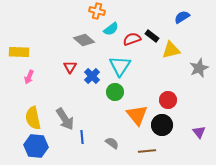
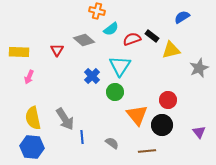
red triangle: moved 13 px left, 17 px up
blue hexagon: moved 4 px left, 1 px down
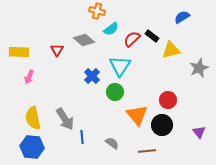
red semicircle: rotated 24 degrees counterclockwise
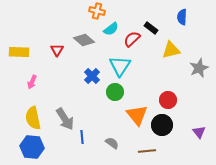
blue semicircle: rotated 56 degrees counterclockwise
black rectangle: moved 1 px left, 8 px up
pink arrow: moved 3 px right, 5 px down
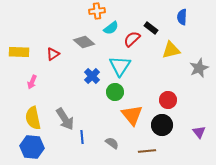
orange cross: rotated 21 degrees counterclockwise
cyan semicircle: moved 1 px up
gray diamond: moved 2 px down
red triangle: moved 4 px left, 4 px down; rotated 24 degrees clockwise
orange triangle: moved 5 px left
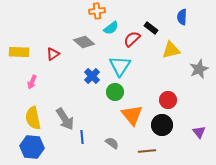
gray star: moved 1 px down
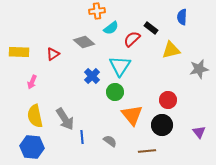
gray star: rotated 12 degrees clockwise
yellow semicircle: moved 2 px right, 2 px up
gray semicircle: moved 2 px left, 2 px up
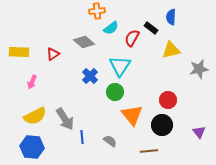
blue semicircle: moved 11 px left
red semicircle: moved 1 px up; rotated 18 degrees counterclockwise
blue cross: moved 2 px left
yellow semicircle: rotated 105 degrees counterclockwise
brown line: moved 2 px right
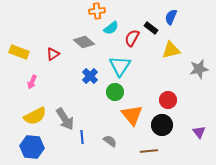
blue semicircle: rotated 21 degrees clockwise
yellow rectangle: rotated 18 degrees clockwise
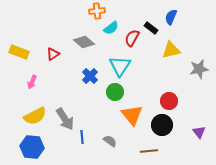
red circle: moved 1 px right, 1 px down
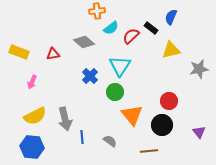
red semicircle: moved 1 px left, 2 px up; rotated 18 degrees clockwise
red triangle: rotated 24 degrees clockwise
gray arrow: rotated 20 degrees clockwise
